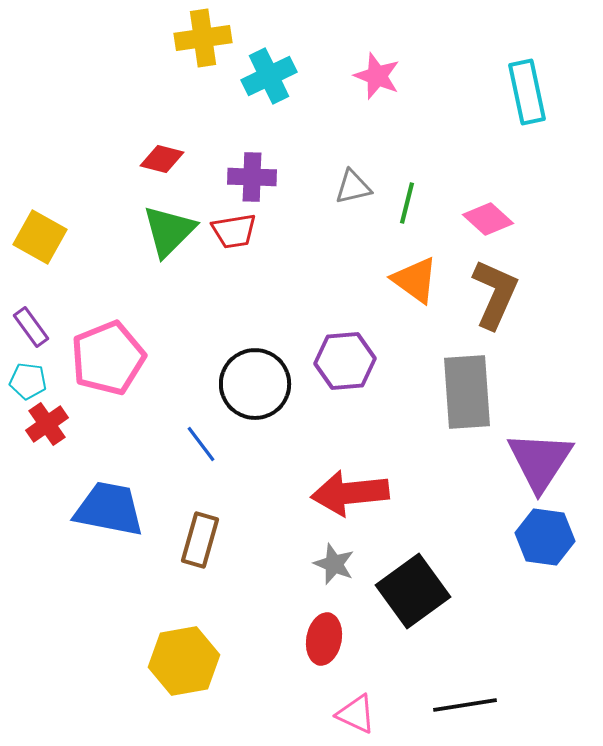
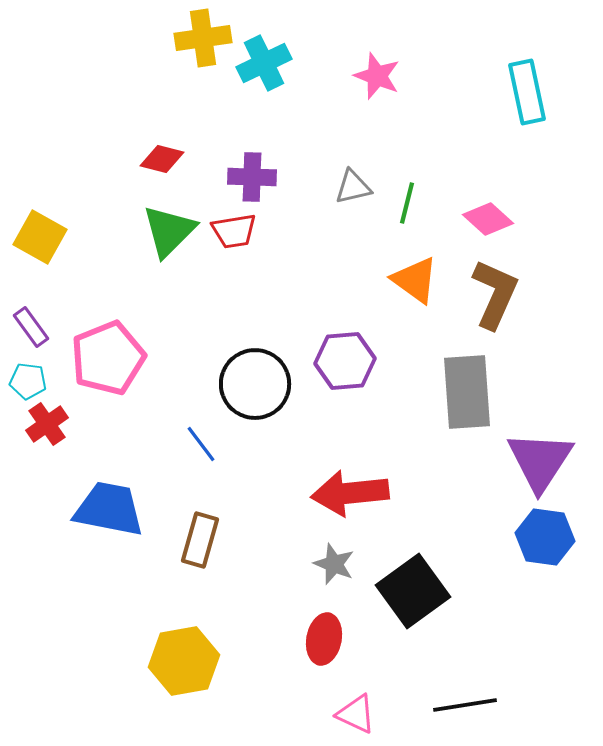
cyan cross: moved 5 px left, 13 px up
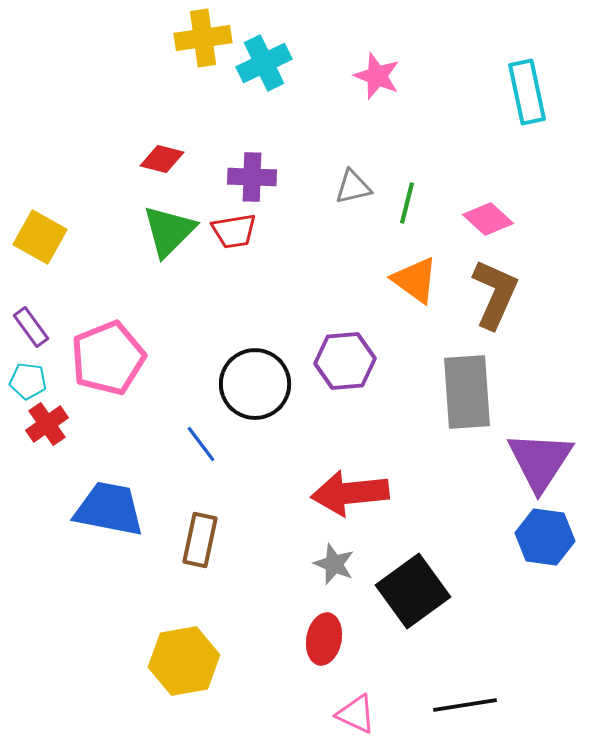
brown rectangle: rotated 4 degrees counterclockwise
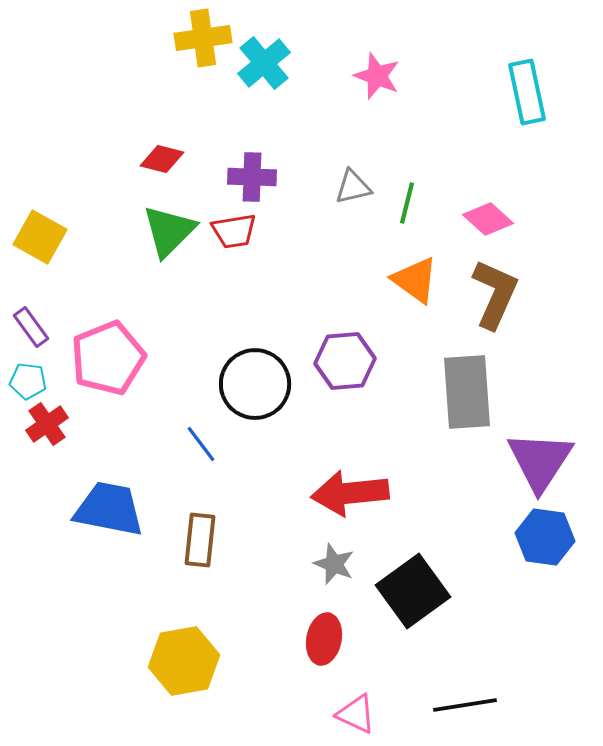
cyan cross: rotated 14 degrees counterclockwise
brown rectangle: rotated 6 degrees counterclockwise
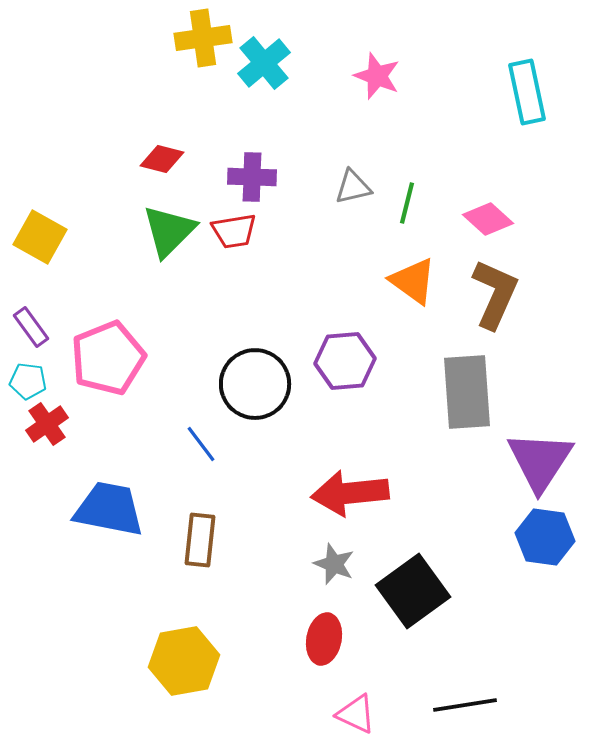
orange triangle: moved 2 px left, 1 px down
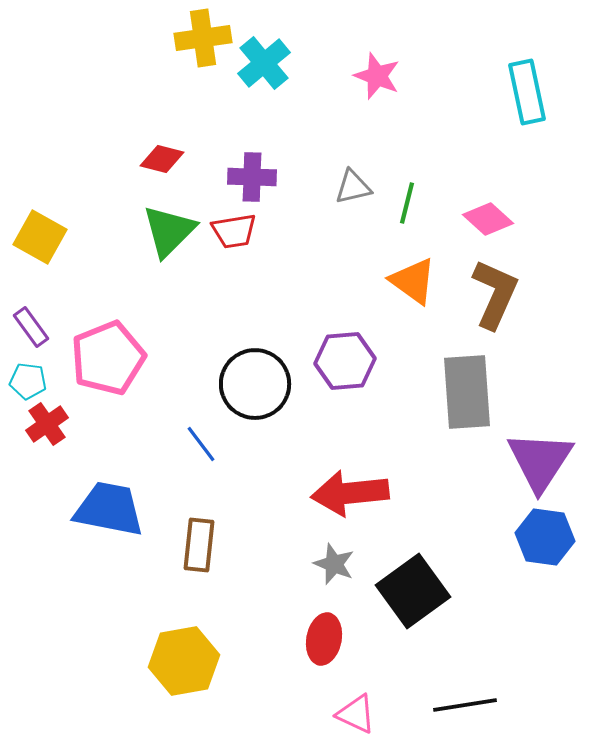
brown rectangle: moved 1 px left, 5 px down
